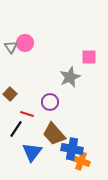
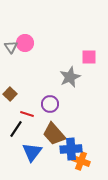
purple circle: moved 2 px down
blue cross: moved 1 px left; rotated 15 degrees counterclockwise
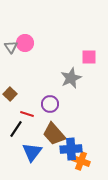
gray star: moved 1 px right, 1 px down
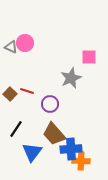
gray triangle: rotated 32 degrees counterclockwise
red line: moved 23 px up
orange cross: rotated 18 degrees counterclockwise
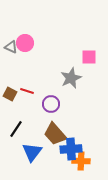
brown square: rotated 16 degrees counterclockwise
purple circle: moved 1 px right
brown trapezoid: moved 1 px right
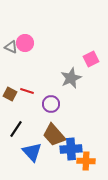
pink square: moved 2 px right, 2 px down; rotated 28 degrees counterclockwise
brown trapezoid: moved 1 px left, 1 px down
blue triangle: rotated 20 degrees counterclockwise
orange cross: moved 5 px right
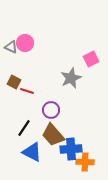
brown square: moved 4 px right, 12 px up
purple circle: moved 6 px down
black line: moved 8 px right, 1 px up
brown trapezoid: moved 1 px left
blue triangle: rotated 20 degrees counterclockwise
orange cross: moved 1 px left, 1 px down
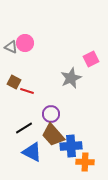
purple circle: moved 4 px down
black line: rotated 24 degrees clockwise
blue cross: moved 3 px up
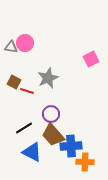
gray triangle: rotated 16 degrees counterclockwise
gray star: moved 23 px left
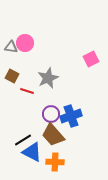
brown square: moved 2 px left, 6 px up
black line: moved 1 px left, 12 px down
blue cross: moved 30 px up; rotated 15 degrees counterclockwise
orange cross: moved 30 px left
